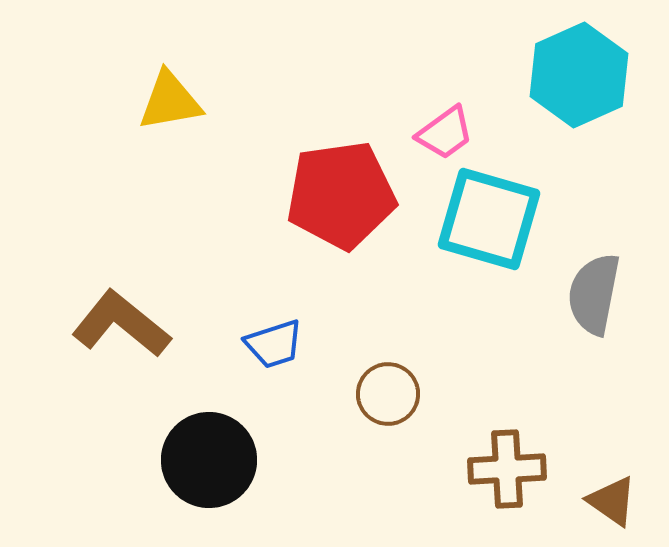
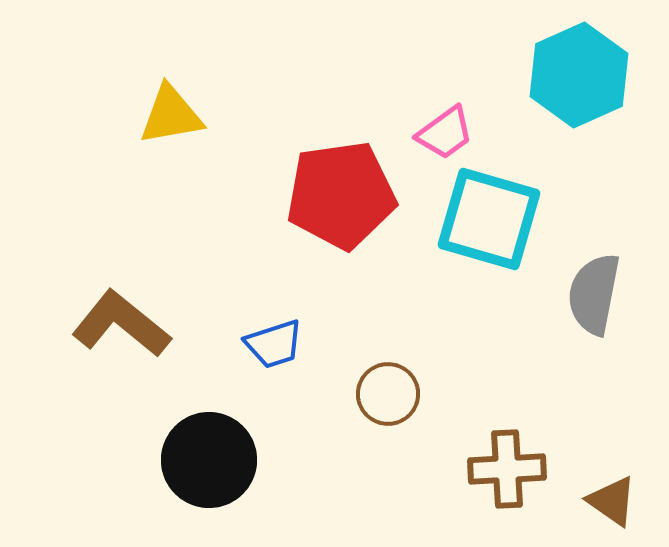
yellow triangle: moved 1 px right, 14 px down
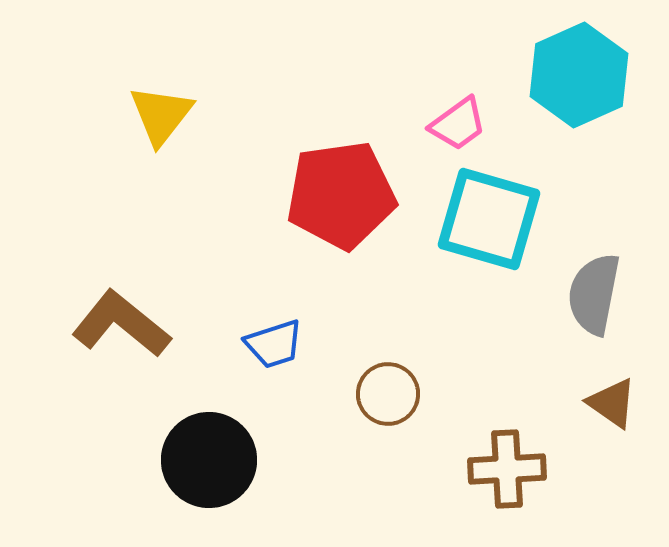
yellow triangle: moved 10 px left; rotated 42 degrees counterclockwise
pink trapezoid: moved 13 px right, 9 px up
brown triangle: moved 98 px up
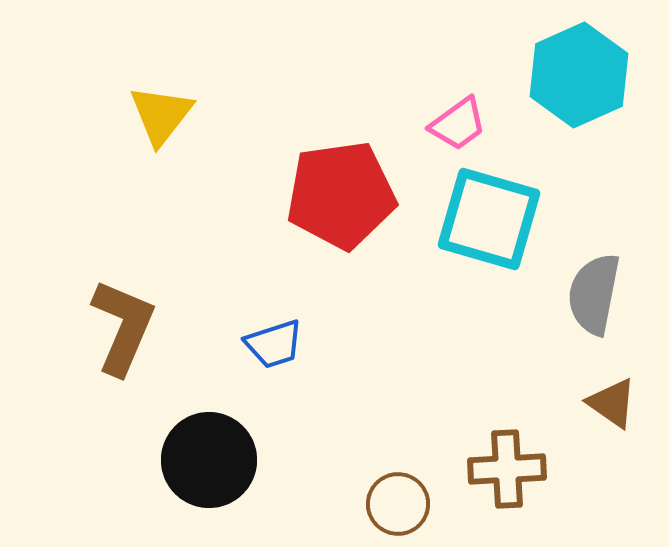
brown L-shape: moved 2 px right, 3 px down; rotated 74 degrees clockwise
brown circle: moved 10 px right, 110 px down
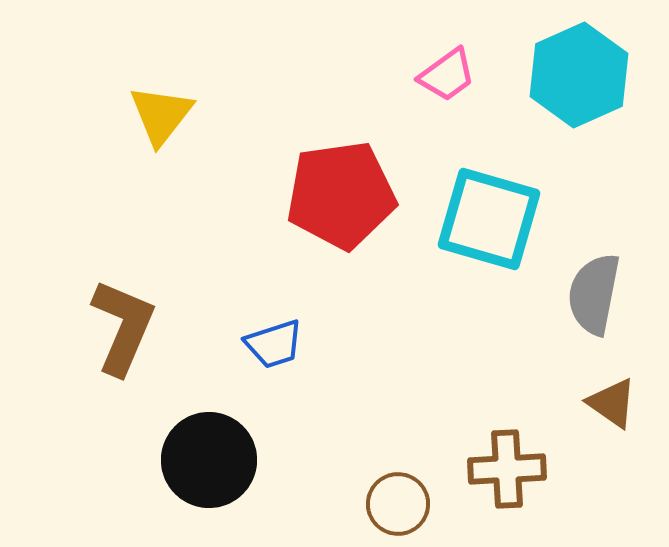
pink trapezoid: moved 11 px left, 49 px up
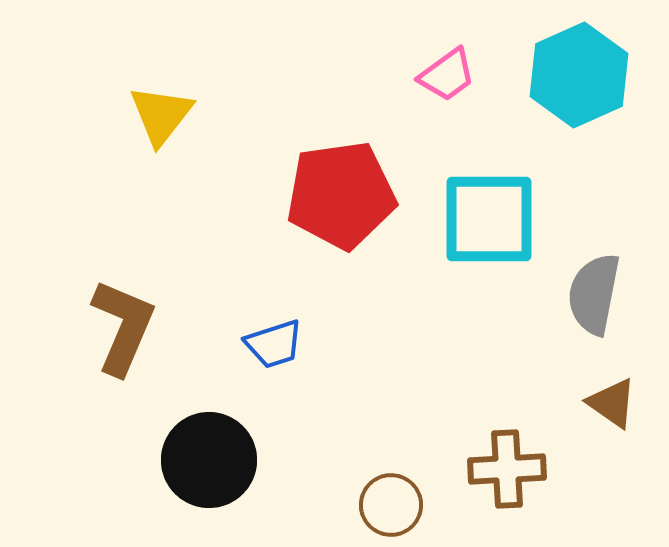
cyan square: rotated 16 degrees counterclockwise
brown circle: moved 7 px left, 1 px down
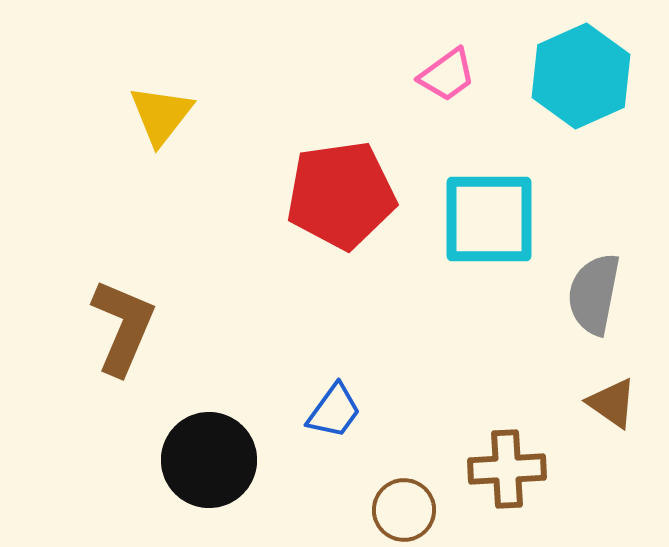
cyan hexagon: moved 2 px right, 1 px down
blue trapezoid: moved 60 px right, 67 px down; rotated 36 degrees counterclockwise
brown circle: moved 13 px right, 5 px down
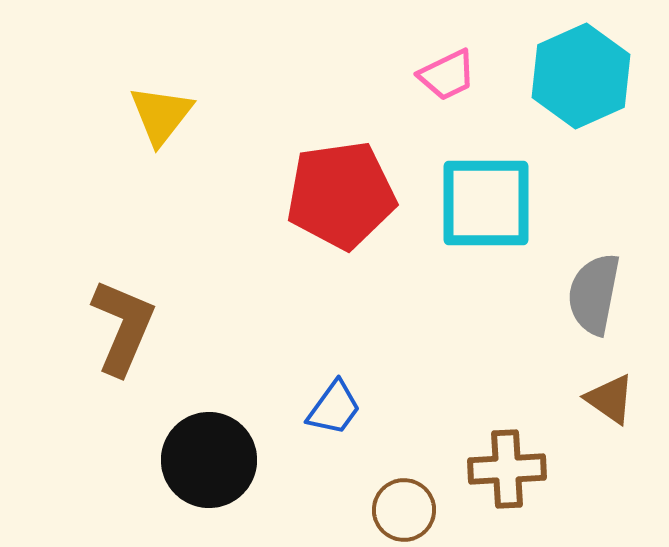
pink trapezoid: rotated 10 degrees clockwise
cyan square: moved 3 px left, 16 px up
brown triangle: moved 2 px left, 4 px up
blue trapezoid: moved 3 px up
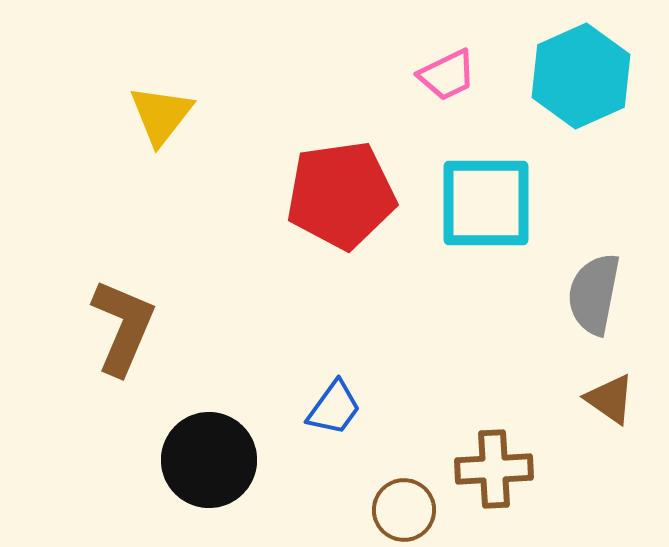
brown cross: moved 13 px left
